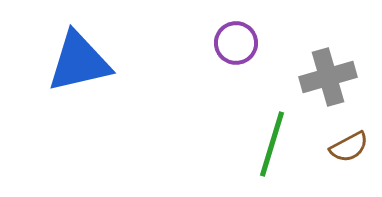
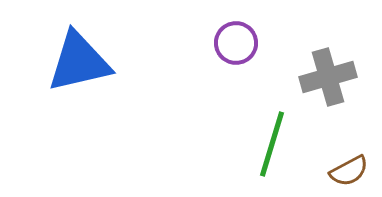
brown semicircle: moved 24 px down
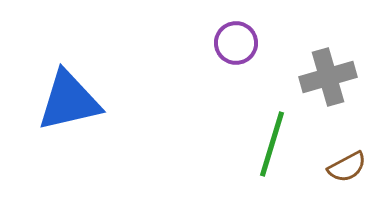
blue triangle: moved 10 px left, 39 px down
brown semicircle: moved 2 px left, 4 px up
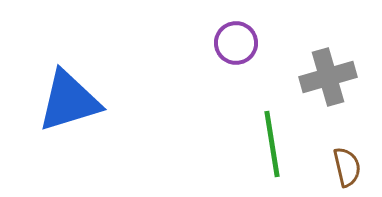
blue triangle: rotated 4 degrees counterclockwise
green line: rotated 26 degrees counterclockwise
brown semicircle: rotated 75 degrees counterclockwise
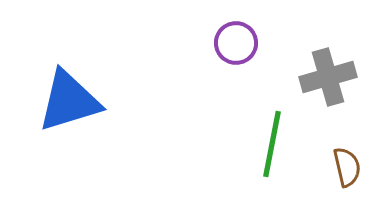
green line: rotated 20 degrees clockwise
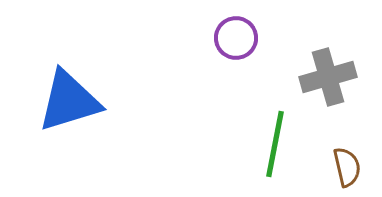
purple circle: moved 5 px up
green line: moved 3 px right
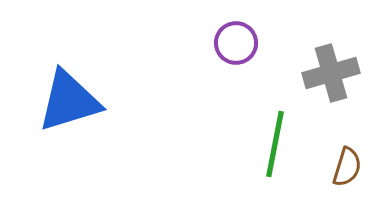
purple circle: moved 5 px down
gray cross: moved 3 px right, 4 px up
brown semicircle: rotated 30 degrees clockwise
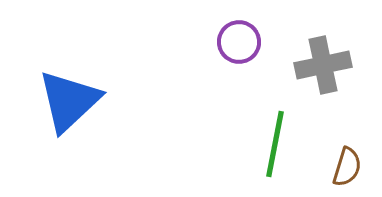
purple circle: moved 3 px right, 1 px up
gray cross: moved 8 px left, 8 px up; rotated 4 degrees clockwise
blue triangle: rotated 26 degrees counterclockwise
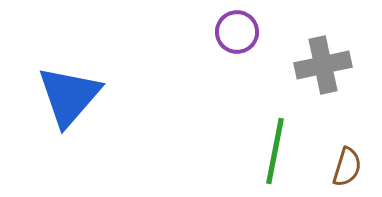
purple circle: moved 2 px left, 10 px up
blue triangle: moved 5 px up; rotated 6 degrees counterclockwise
green line: moved 7 px down
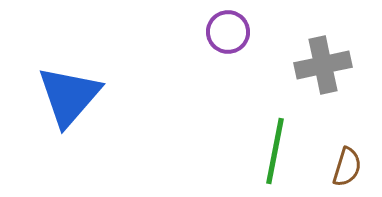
purple circle: moved 9 px left
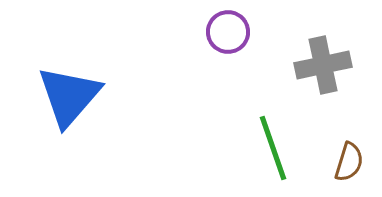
green line: moved 2 px left, 3 px up; rotated 30 degrees counterclockwise
brown semicircle: moved 2 px right, 5 px up
